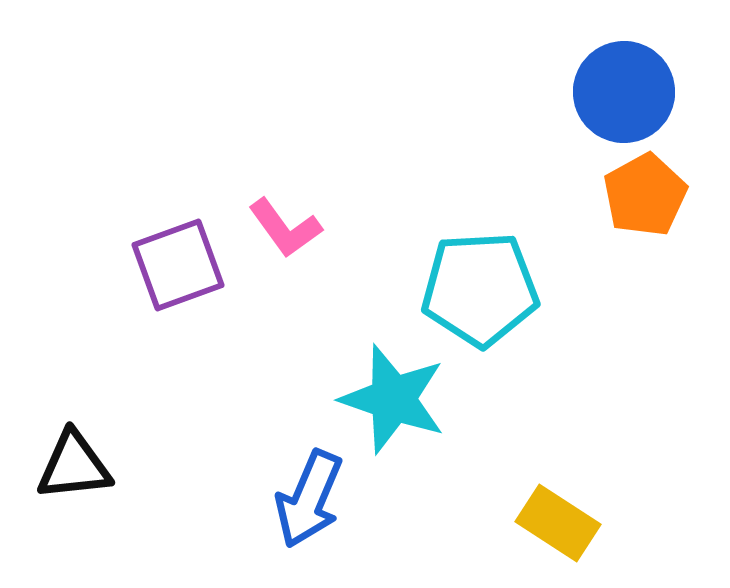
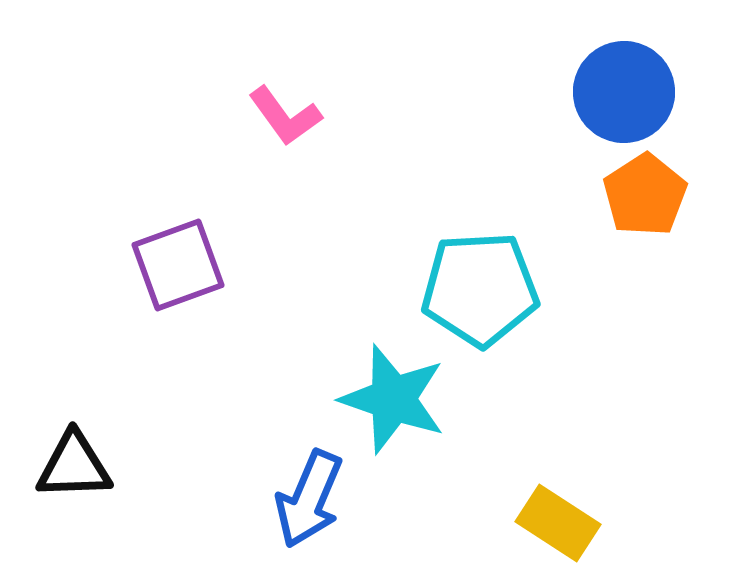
orange pentagon: rotated 4 degrees counterclockwise
pink L-shape: moved 112 px up
black triangle: rotated 4 degrees clockwise
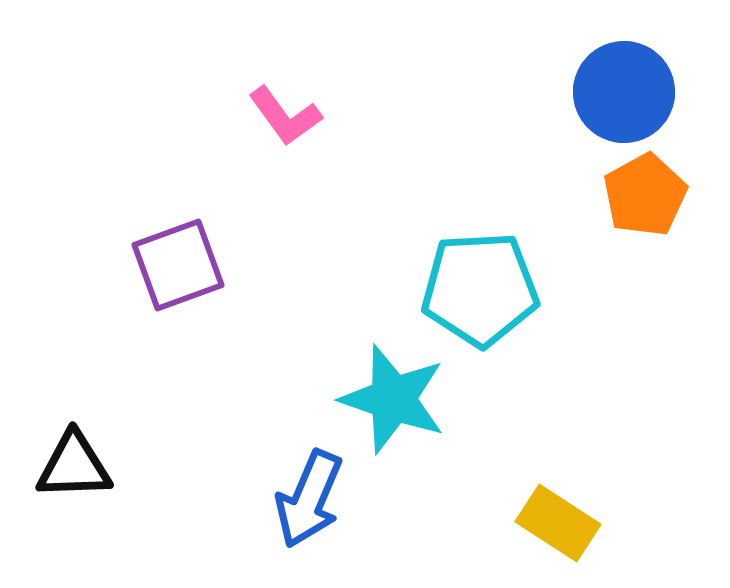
orange pentagon: rotated 4 degrees clockwise
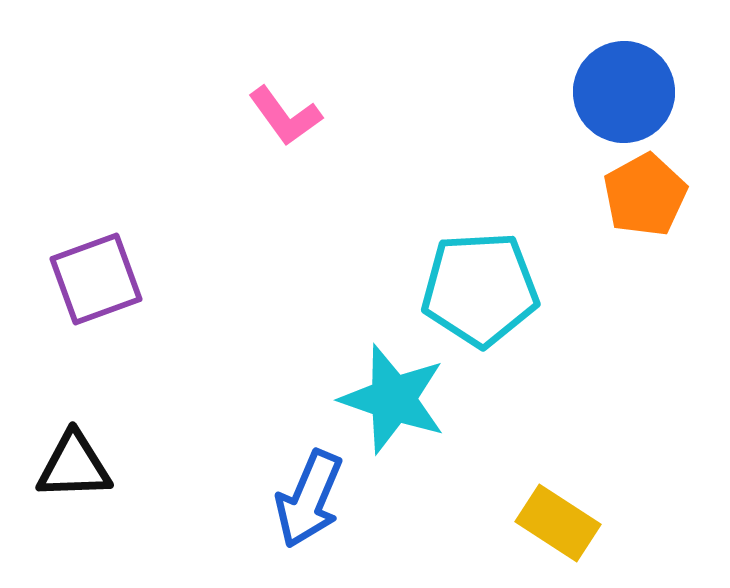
purple square: moved 82 px left, 14 px down
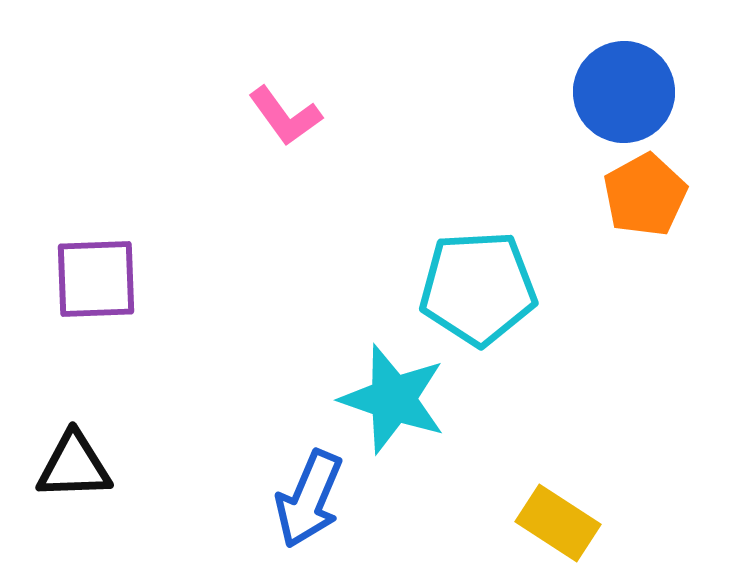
purple square: rotated 18 degrees clockwise
cyan pentagon: moved 2 px left, 1 px up
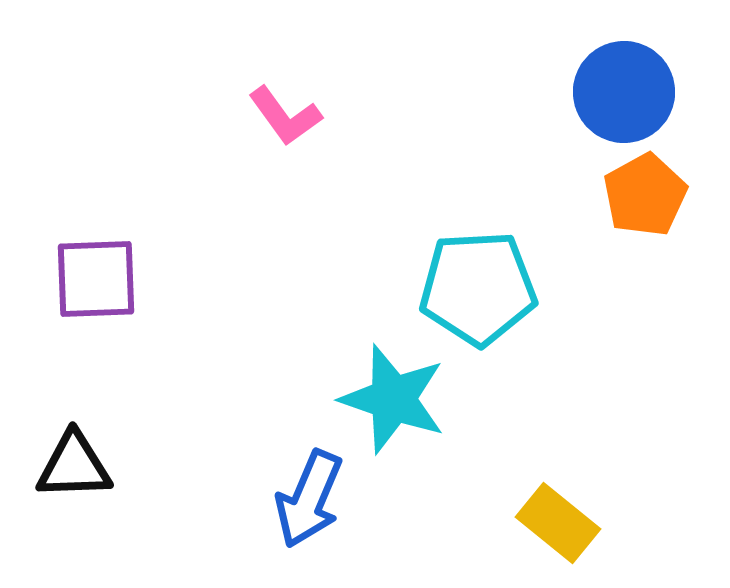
yellow rectangle: rotated 6 degrees clockwise
